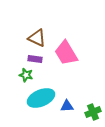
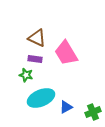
blue triangle: moved 1 px left, 1 px down; rotated 24 degrees counterclockwise
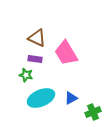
blue triangle: moved 5 px right, 9 px up
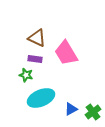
blue triangle: moved 11 px down
green cross: rotated 14 degrees counterclockwise
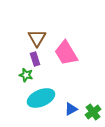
brown triangle: rotated 36 degrees clockwise
purple rectangle: rotated 64 degrees clockwise
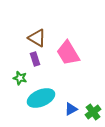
brown triangle: rotated 30 degrees counterclockwise
pink trapezoid: moved 2 px right
green star: moved 6 px left, 3 px down
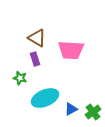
pink trapezoid: moved 3 px right, 3 px up; rotated 56 degrees counterclockwise
cyan ellipse: moved 4 px right
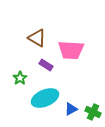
purple rectangle: moved 11 px right, 6 px down; rotated 40 degrees counterclockwise
green star: rotated 24 degrees clockwise
green cross: rotated 28 degrees counterclockwise
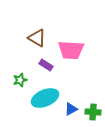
green star: moved 2 px down; rotated 16 degrees clockwise
green cross: rotated 21 degrees counterclockwise
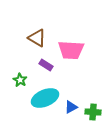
green star: rotated 24 degrees counterclockwise
blue triangle: moved 2 px up
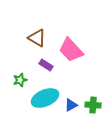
pink trapezoid: rotated 44 degrees clockwise
green star: rotated 24 degrees clockwise
blue triangle: moved 2 px up
green cross: moved 7 px up
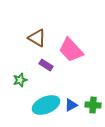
cyan ellipse: moved 1 px right, 7 px down
